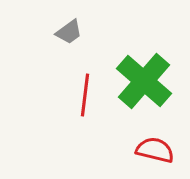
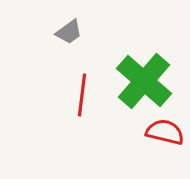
red line: moved 3 px left
red semicircle: moved 10 px right, 18 px up
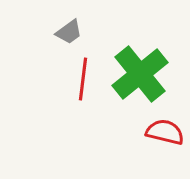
green cross: moved 4 px left, 7 px up; rotated 10 degrees clockwise
red line: moved 1 px right, 16 px up
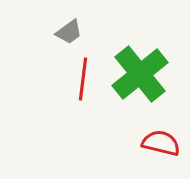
red semicircle: moved 4 px left, 11 px down
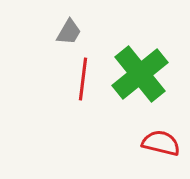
gray trapezoid: rotated 24 degrees counterclockwise
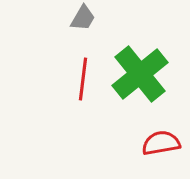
gray trapezoid: moved 14 px right, 14 px up
red semicircle: rotated 24 degrees counterclockwise
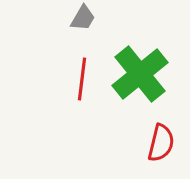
red line: moved 1 px left
red semicircle: rotated 114 degrees clockwise
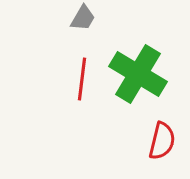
green cross: moved 2 px left; rotated 20 degrees counterclockwise
red semicircle: moved 1 px right, 2 px up
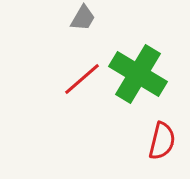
red line: rotated 42 degrees clockwise
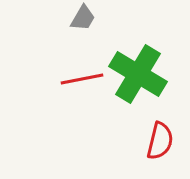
red line: rotated 30 degrees clockwise
red semicircle: moved 2 px left
